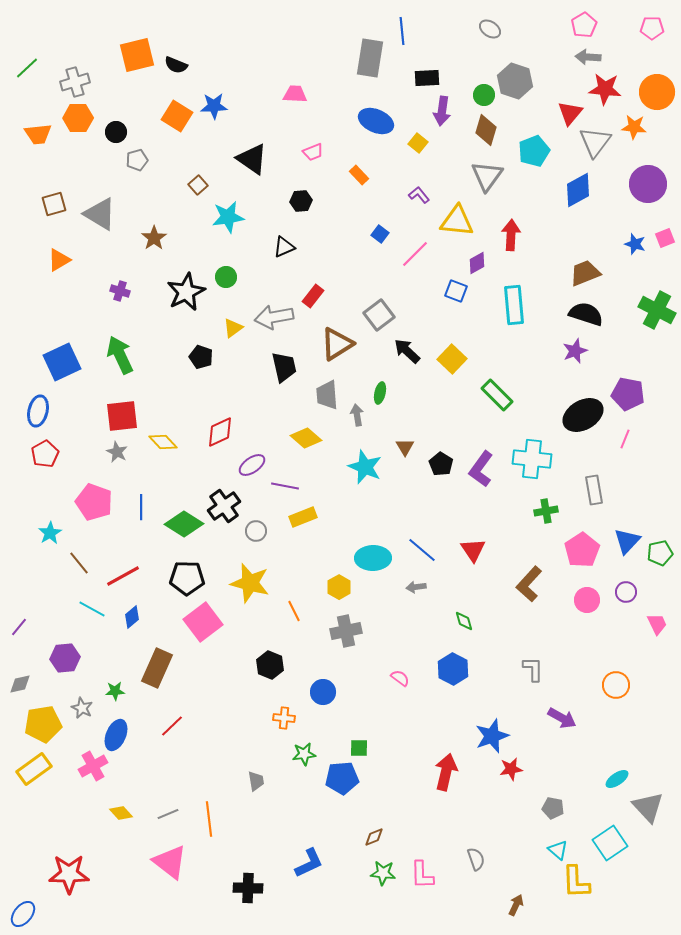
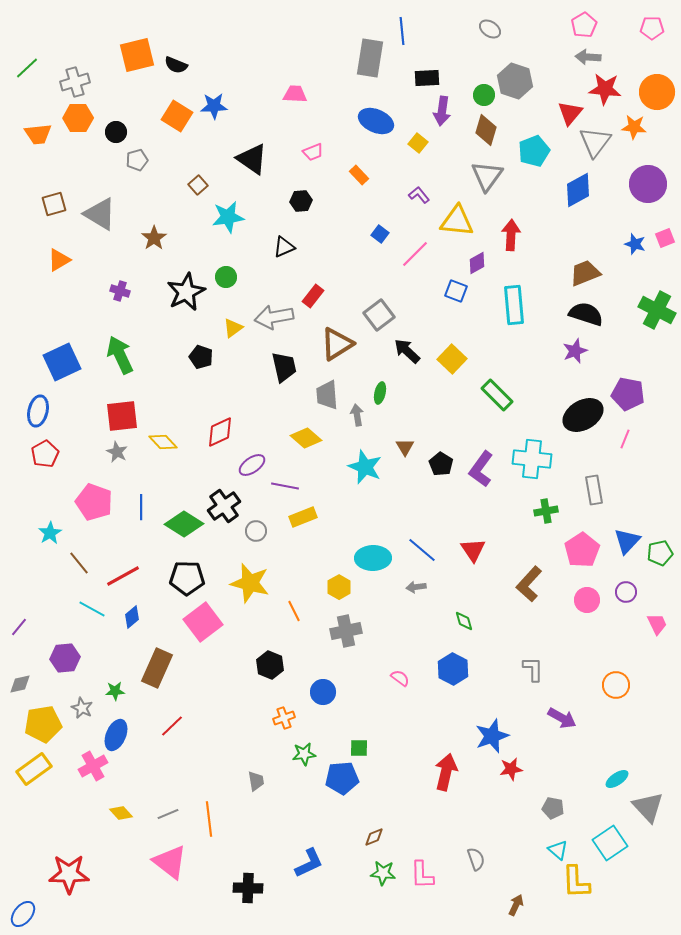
orange cross at (284, 718): rotated 25 degrees counterclockwise
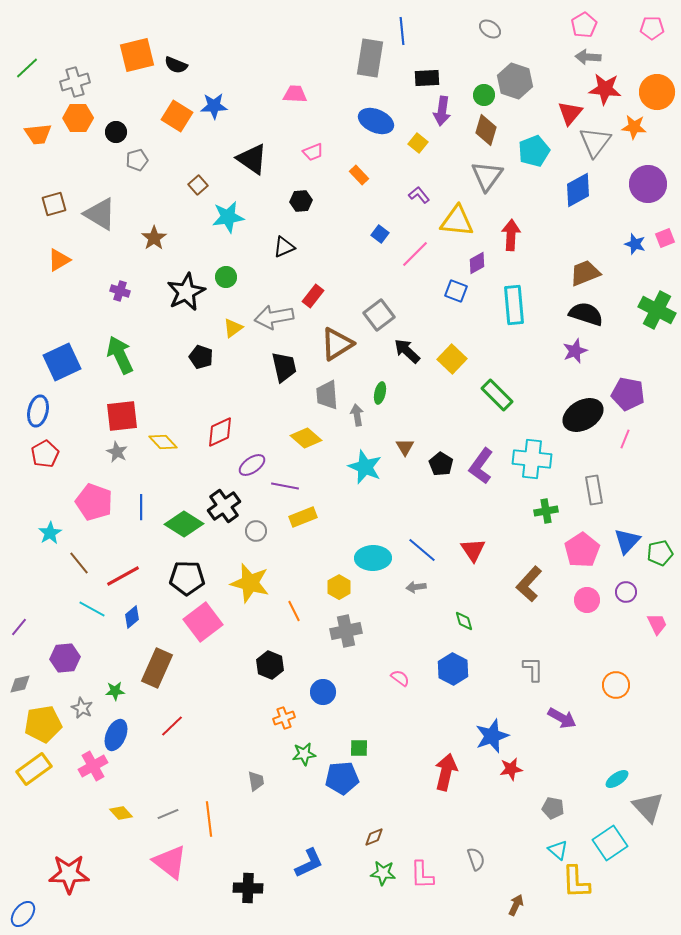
purple L-shape at (481, 469): moved 3 px up
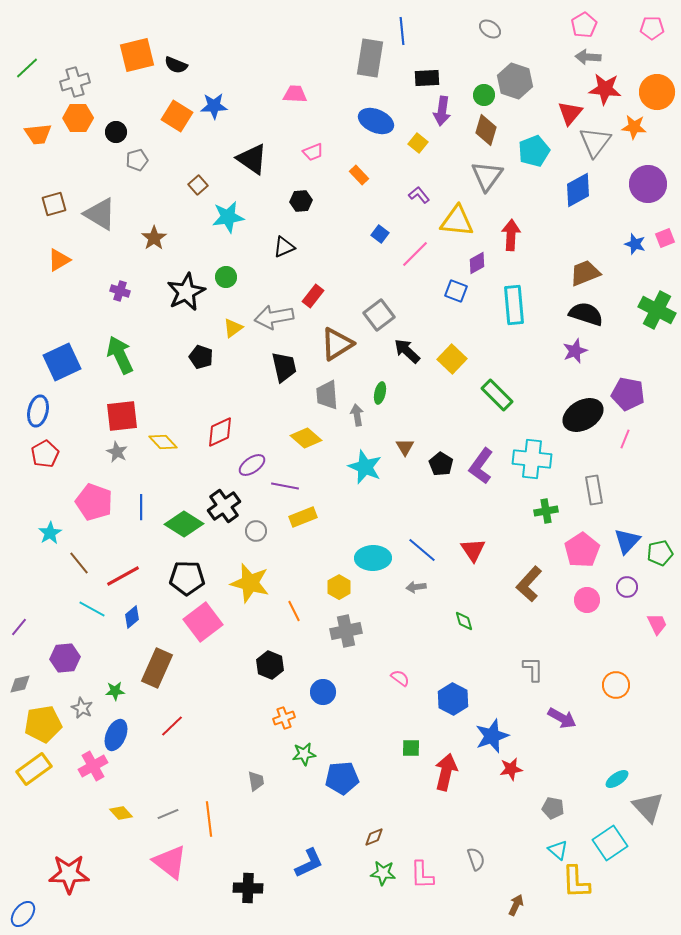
purple circle at (626, 592): moved 1 px right, 5 px up
blue hexagon at (453, 669): moved 30 px down
green square at (359, 748): moved 52 px right
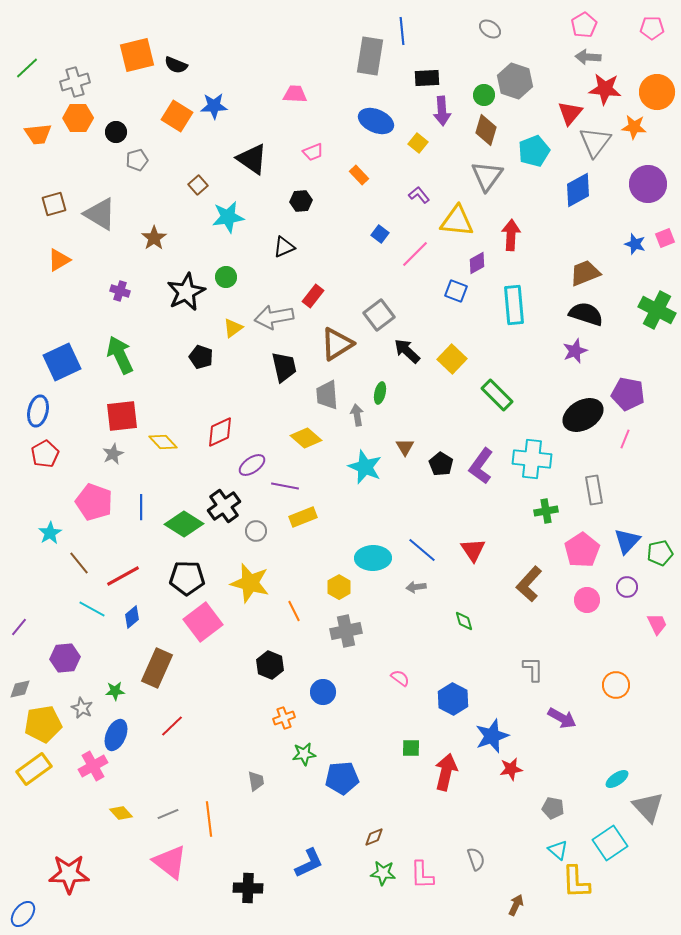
gray rectangle at (370, 58): moved 2 px up
purple arrow at (442, 111): rotated 12 degrees counterclockwise
gray star at (117, 452): moved 4 px left, 2 px down; rotated 20 degrees clockwise
gray diamond at (20, 684): moved 5 px down
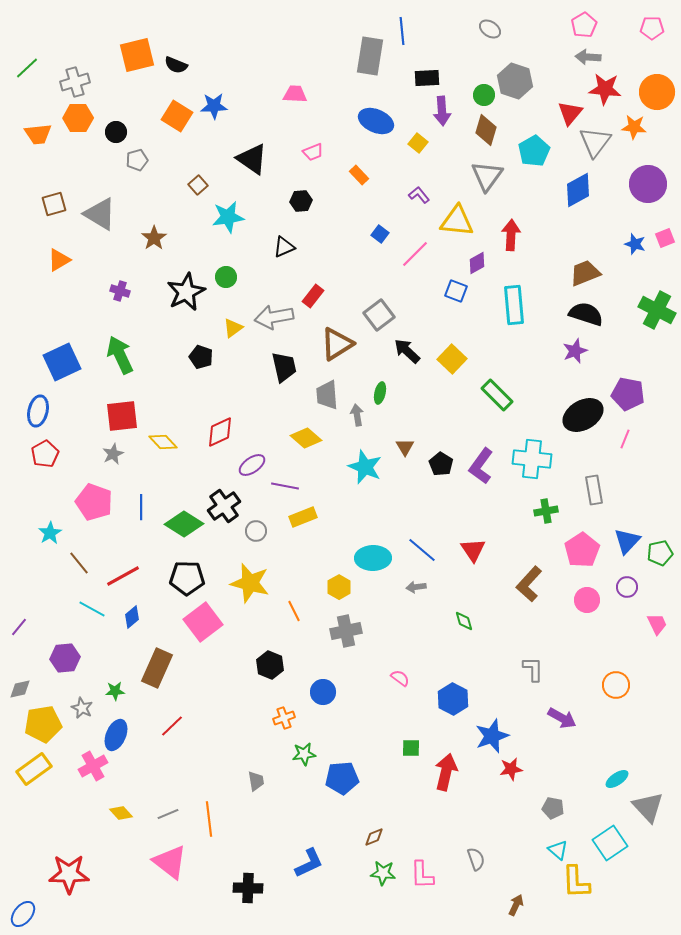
cyan pentagon at (534, 151): rotated 8 degrees counterclockwise
